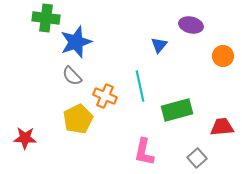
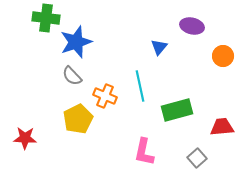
purple ellipse: moved 1 px right, 1 px down
blue triangle: moved 2 px down
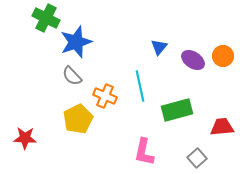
green cross: rotated 20 degrees clockwise
purple ellipse: moved 1 px right, 34 px down; rotated 20 degrees clockwise
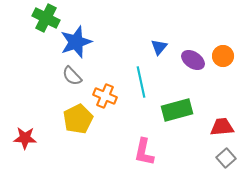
cyan line: moved 1 px right, 4 px up
gray square: moved 29 px right
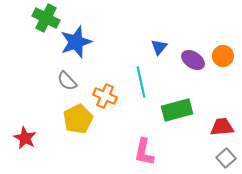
gray semicircle: moved 5 px left, 5 px down
red star: rotated 25 degrees clockwise
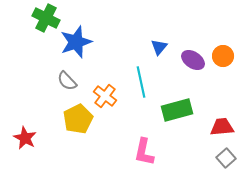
orange cross: rotated 15 degrees clockwise
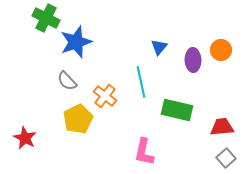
orange circle: moved 2 px left, 6 px up
purple ellipse: rotated 55 degrees clockwise
green rectangle: rotated 28 degrees clockwise
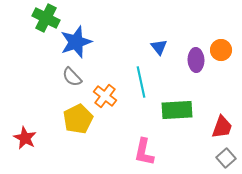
blue triangle: rotated 18 degrees counterclockwise
purple ellipse: moved 3 px right
gray semicircle: moved 5 px right, 4 px up
green rectangle: rotated 16 degrees counterclockwise
red trapezoid: rotated 115 degrees clockwise
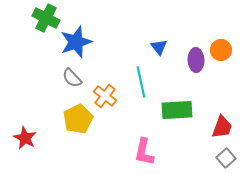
gray semicircle: moved 1 px down
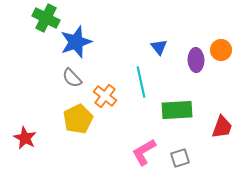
pink L-shape: rotated 48 degrees clockwise
gray square: moved 46 px left; rotated 24 degrees clockwise
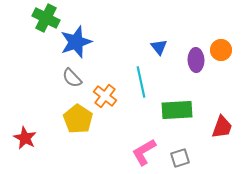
yellow pentagon: rotated 12 degrees counterclockwise
